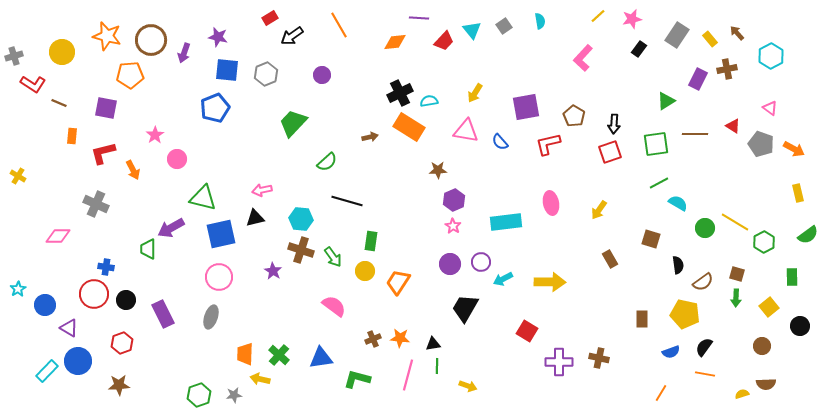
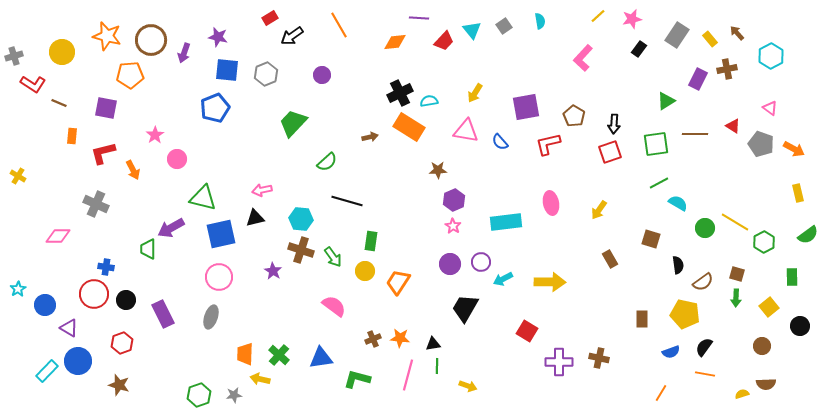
brown star at (119, 385): rotated 20 degrees clockwise
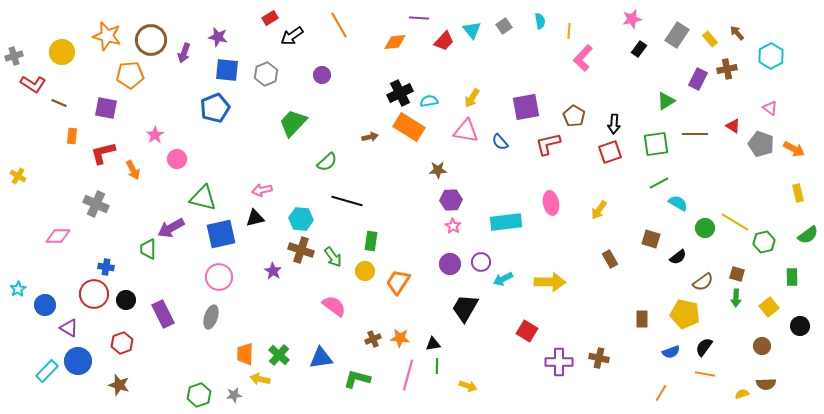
yellow line at (598, 16): moved 29 px left, 15 px down; rotated 42 degrees counterclockwise
yellow arrow at (475, 93): moved 3 px left, 5 px down
purple hexagon at (454, 200): moved 3 px left; rotated 20 degrees clockwise
green hexagon at (764, 242): rotated 15 degrees clockwise
black semicircle at (678, 265): moved 8 px up; rotated 60 degrees clockwise
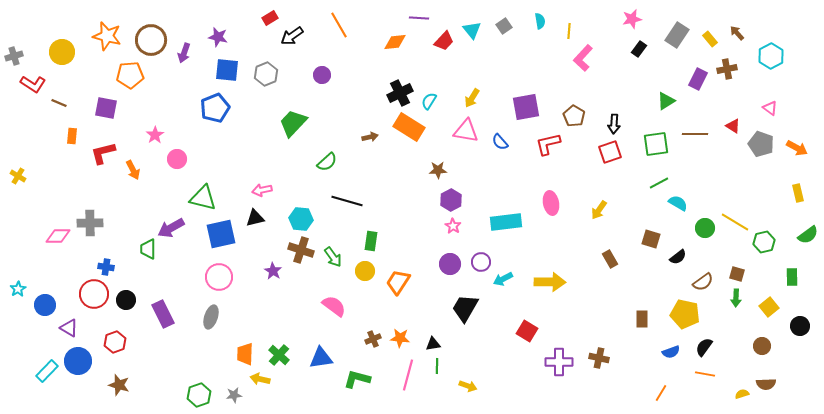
cyan semicircle at (429, 101): rotated 48 degrees counterclockwise
orange arrow at (794, 149): moved 3 px right, 1 px up
purple hexagon at (451, 200): rotated 25 degrees counterclockwise
gray cross at (96, 204): moved 6 px left, 19 px down; rotated 25 degrees counterclockwise
red hexagon at (122, 343): moved 7 px left, 1 px up
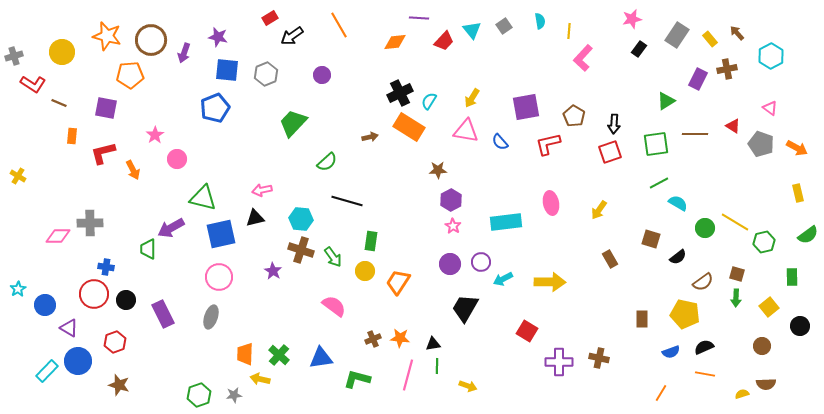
black semicircle at (704, 347): rotated 30 degrees clockwise
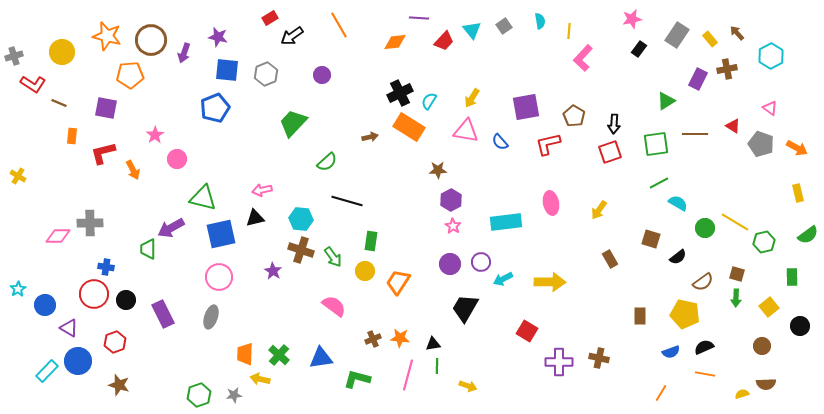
brown rectangle at (642, 319): moved 2 px left, 3 px up
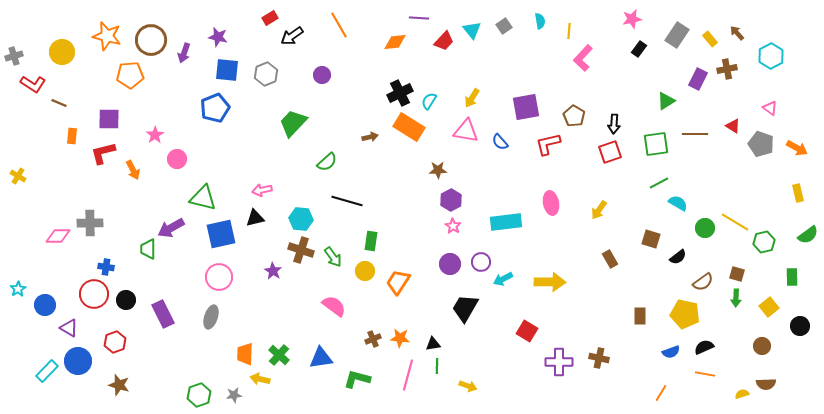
purple square at (106, 108): moved 3 px right, 11 px down; rotated 10 degrees counterclockwise
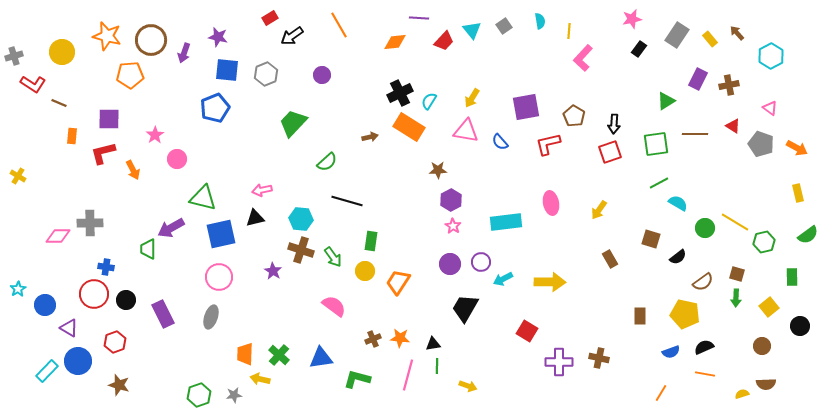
brown cross at (727, 69): moved 2 px right, 16 px down
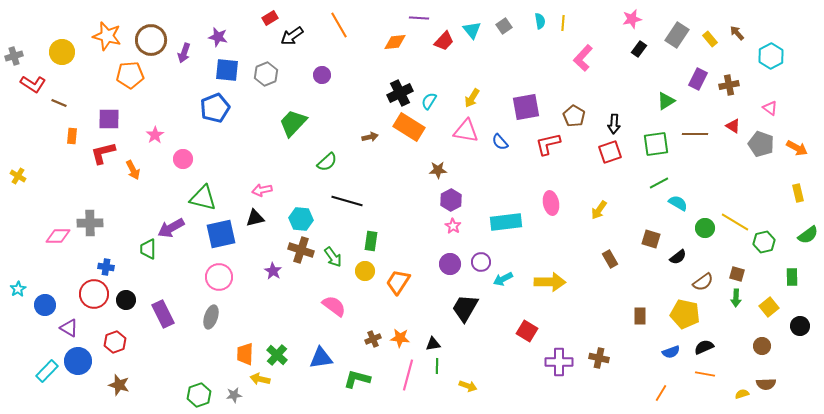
yellow line at (569, 31): moved 6 px left, 8 px up
pink circle at (177, 159): moved 6 px right
green cross at (279, 355): moved 2 px left
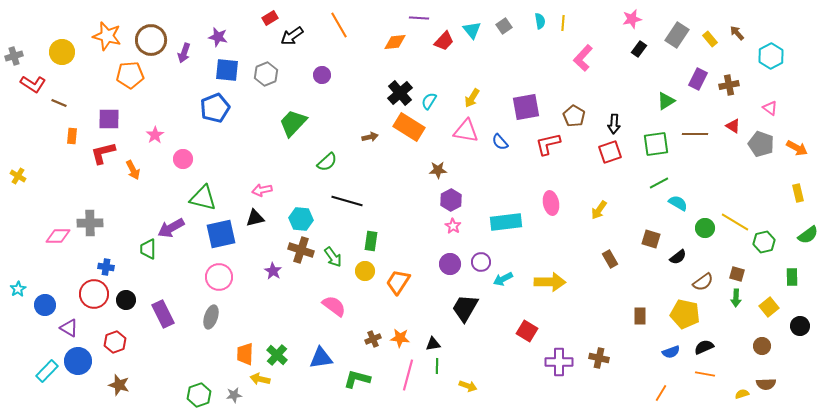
black cross at (400, 93): rotated 15 degrees counterclockwise
